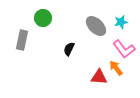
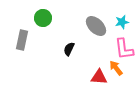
cyan star: moved 1 px right
pink L-shape: rotated 30 degrees clockwise
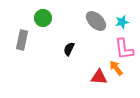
gray ellipse: moved 5 px up
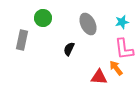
gray ellipse: moved 8 px left, 3 px down; rotated 20 degrees clockwise
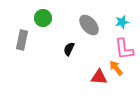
gray ellipse: moved 1 px right, 1 px down; rotated 15 degrees counterclockwise
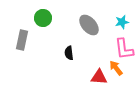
black semicircle: moved 4 px down; rotated 32 degrees counterclockwise
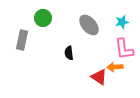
orange arrow: moved 1 px left, 1 px up; rotated 56 degrees counterclockwise
red triangle: rotated 30 degrees clockwise
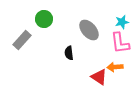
green circle: moved 1 px right, 1 px down
gray ellipse: moved 5 px down
gray rectangle: rotated 30 degrees clockwise
pink L-shape: moved 4 px left, 6 px up
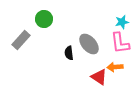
gray ellipse: moved 14 px down
gray rectangle: moved 1 px left
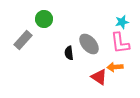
gray rectangle: moved 2 px right
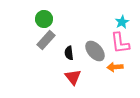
cyan star: rotated 16 degrees counterclockwise
gray rectangle: moved 23 px right
gray ellipse: moved 6 px right, 7 px down
red triangle: moved 26 px left; rotated 18 degrees clockwise
